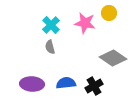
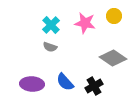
yellow circle: moved 5 px right, 3 px down
gray semicircle: rotated 56 degrees counterclockwise
blue semicircle: moved 1 px left, 1 px up; rotated 126 degrees counterclockwise
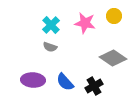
purple ellipse: moved 1 px right, 4 px up
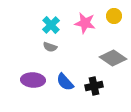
black cross: rotated 18 degrees clockwise
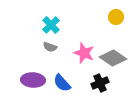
yellow circle: moved 2 px right, 1 px down
pink star: moved 1 px left, 30 px down; rotated 10 degrees clockwise
blue semicircle: moved 3 px left, 1 px down
black cross: moved 6 px right, 3 px up; rotated 12 degrees counterclockwise
